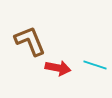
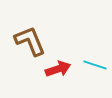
red arrow: moved 1 px down; rotated 30 degrees counterclockwise
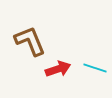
cyan line: moved 3 px down
